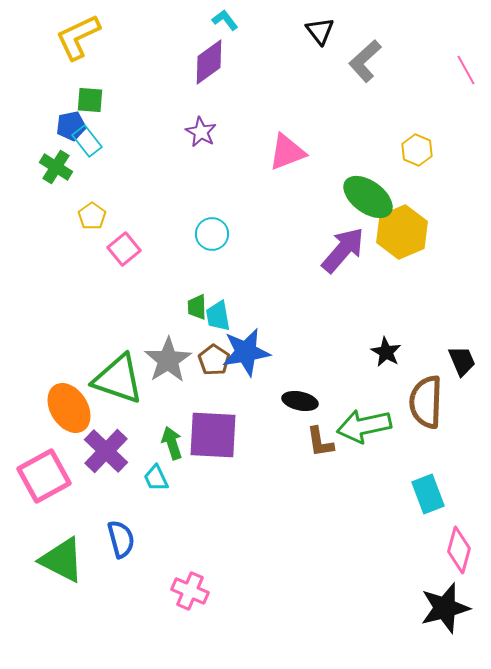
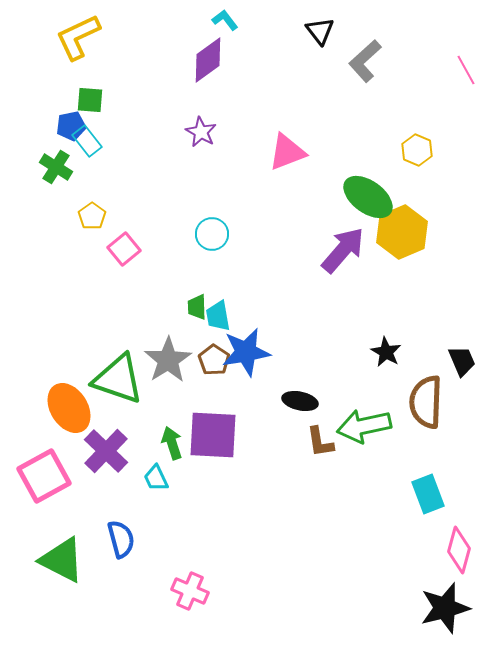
purple diamond at (209, 62): moved 1 px left, 2 px up
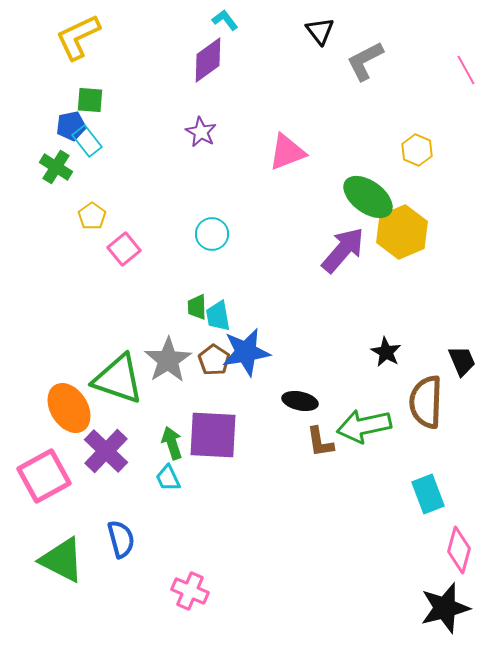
gray L-shape at (365, 61): rotated 15 degrees clockwise
cyan trapezoid at (156, 478): moved 12 px right
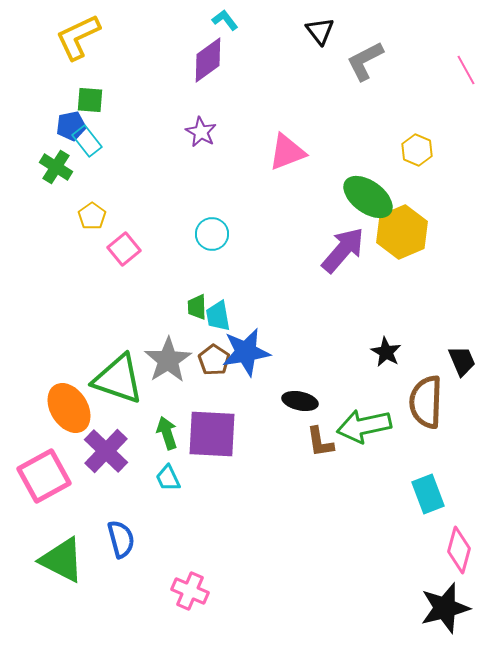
purple square at (213, 435): moved 1 px left, 1 px up
green arrow at (172, 443): moved 5 px left, 10 px up
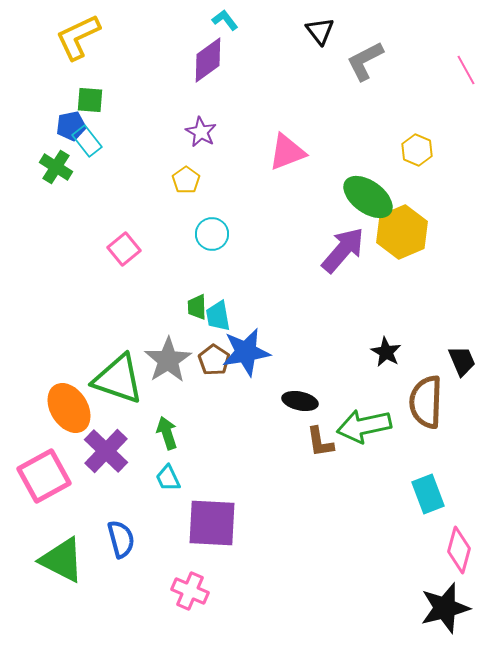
yellow pentagon at (92, 216): moved 94 px right, 36 px up
purple square at (212, 434): moved 89 px down
